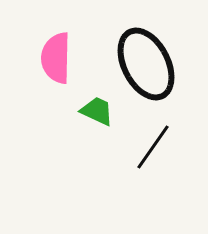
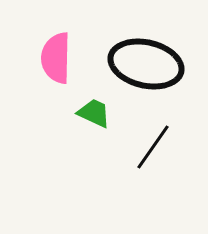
black ellipse: rotated 50 degrees counterclockwise
green trapezoid: moved 3 px left, 2 px down
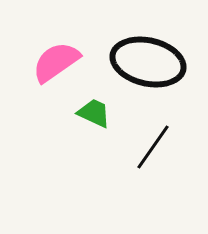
pink semicircle: moved 4 px down; rotated 54 degrees clockwise
black ellipse: moved 2 px right, 2 px up
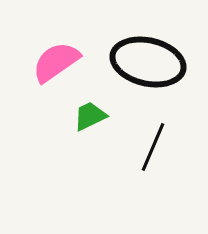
green trapezoid: moved 4 px left, 3 px down; rotated 51 degrees counterclockwise
black line: rotated 12 degrees counterclockwise
